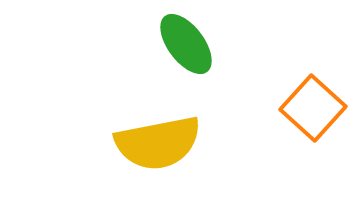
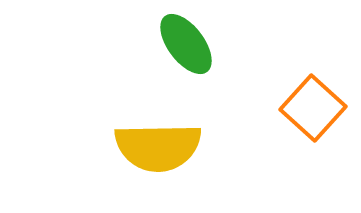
yellow semicircle: moved 4 px down; rotated 10 degrees clockwise
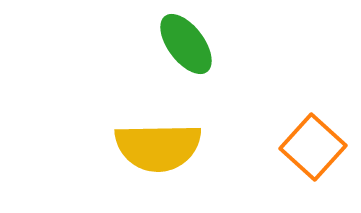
orange square: moved 39 px down
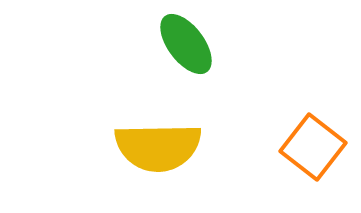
orange square: rotated 4 degrees counterclockwise
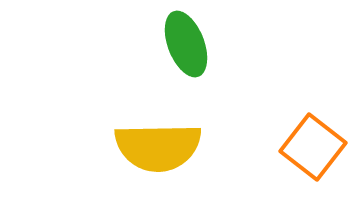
green ellipse: rotated 16 degrees clockwise
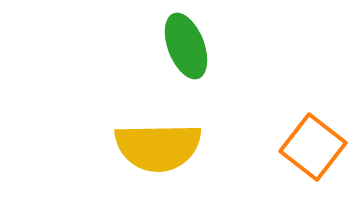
green ellipse: moved 2 px down
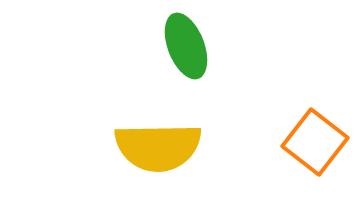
orange square: moved 2 px right, 5 px up
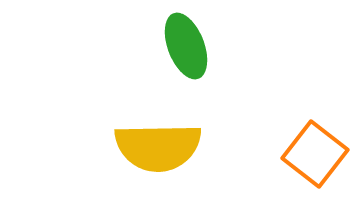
orange square: moved 12 px down
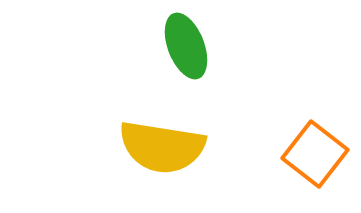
yellow semicircle: moved 4 px right; rotated 10 degrees clockwise
